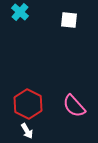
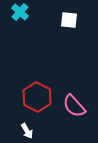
red hexagon: moved 9 px right, 7 px up
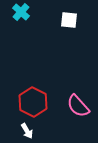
cyan cross: moved 1 px right
red hexagon: moved 4 px left, 5 px down
pink semicircle: moved 4 px right
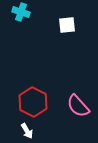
cyan cross: rotated 24 degrees counterclockwise
white square: moved 2 px left, 5 px down; rotated 12 degrees counterclockwise
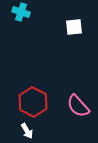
white square: moved 7 px right, 2 px down
